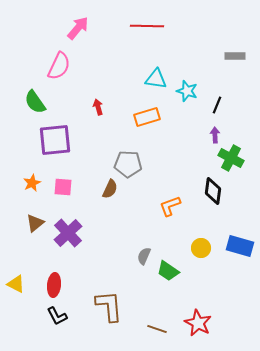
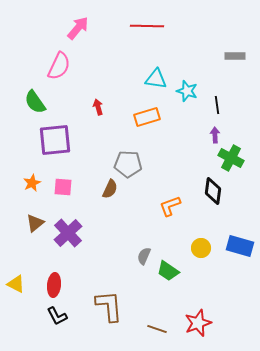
black line: rotated 30 degrees counterclockwise
red star: rotated 24 degrees clockwise
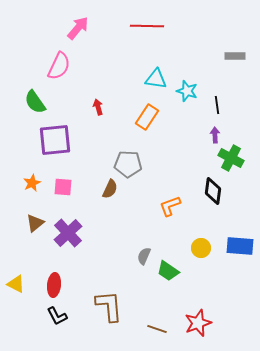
orange rectangle: rotated 40 degrees counterclockwise
blue rectangle: rotated 12 degrees counterclockwise
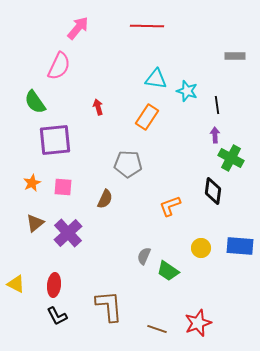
brown semicircle: moved 5 px left, 10 px down
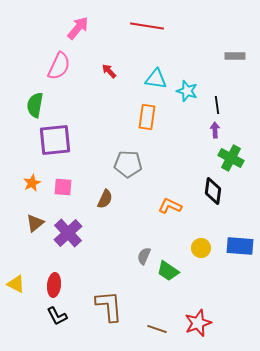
red line: rotated 8 degrees clockwise
green semicircle: moved 3 px down; rotated 45 degrees clockwise
red arrow: moved 11 px right, 36 px up; rotated 28 degrees counterclockwise
orange rectangle: rotated 25 degrees counterclockwise
purple arrow: moved 5 px up
orange L-shape: rotated 45 degrees clockwise
